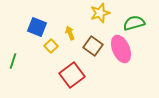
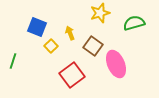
pink ellipse: moved 5 px left, 15 px down
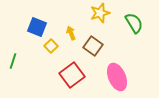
green semicircle: rotated 75 degrees clockwise
yellow arrow: moved 1 px right
pink ellipse: moved 1 px right, 13 px down
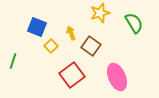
brown square: moved 2 px left
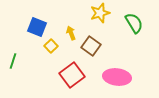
pink ellipse: rotated 60 degrees counterclockwise
